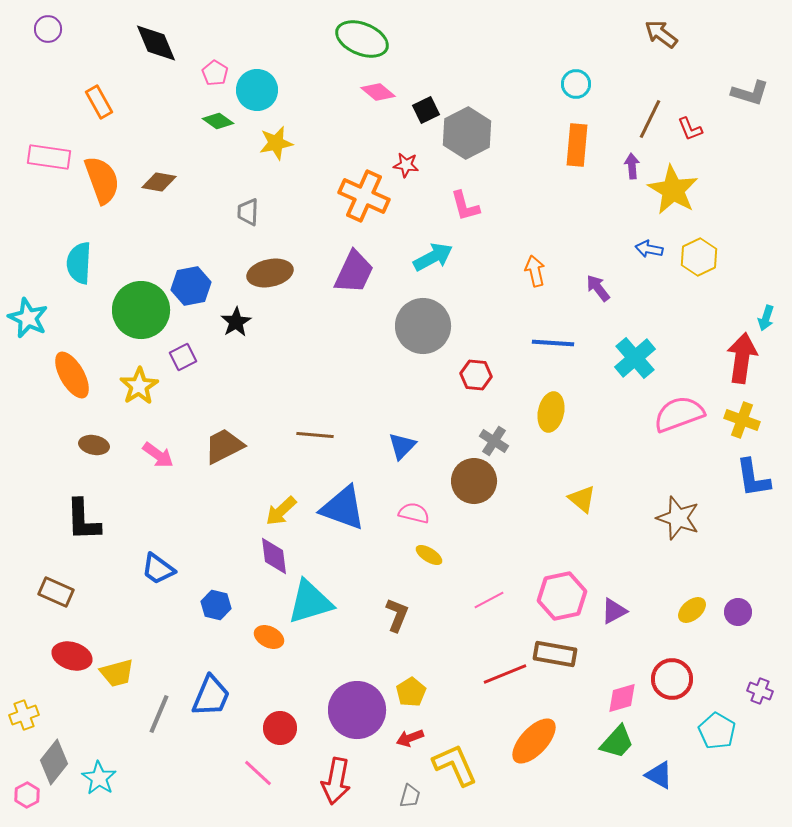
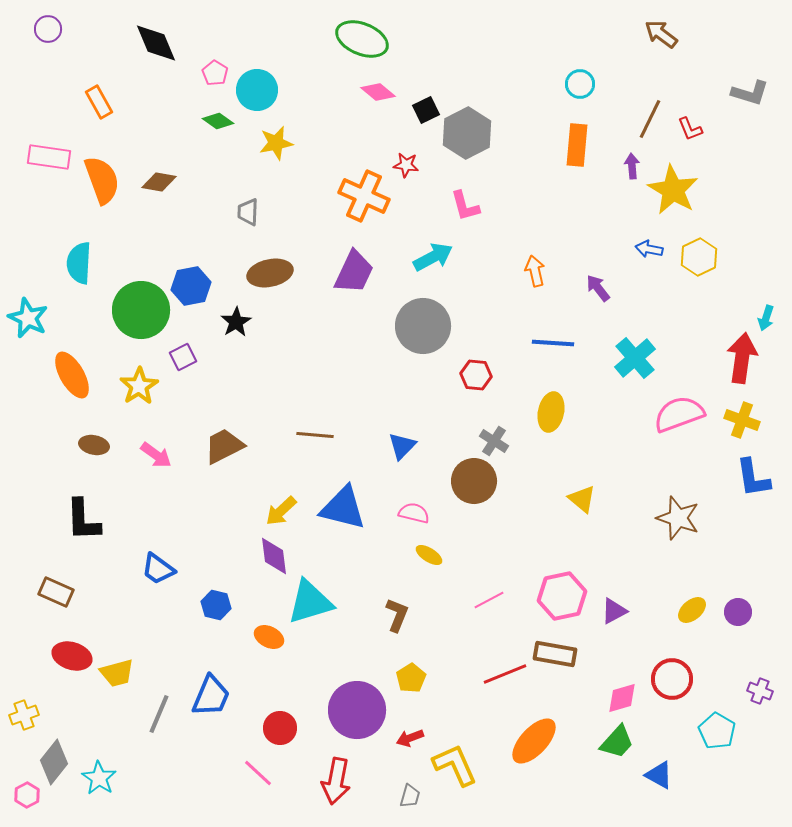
cyan circle at (576, 84): moved 4 px right
pink arrow at (158, 455): moved 2 px left
blue triangle at (343, 508): rotated 6 degrees counterclockwise
yellow pentagon at (411, 692): moved 14 px up
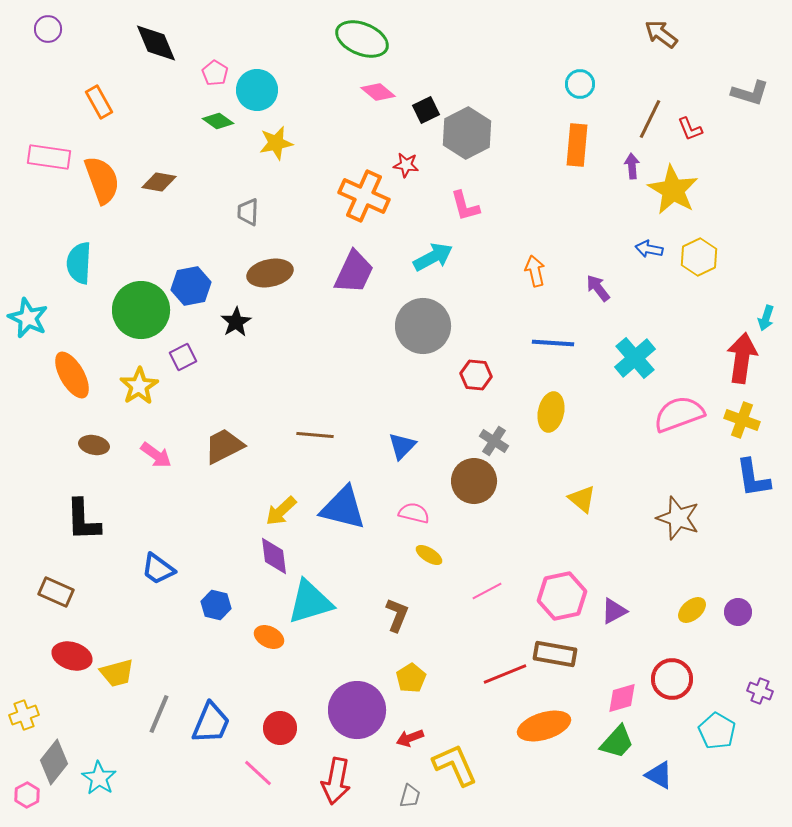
pink line at (489, 600): moved 2 px left, 9 px up
blue trapezoid at (211, 696): moved 27 px down
orange ellipse at (534, 741): moved 10 px right, 15 px up; rotated 30 degrees clockwise
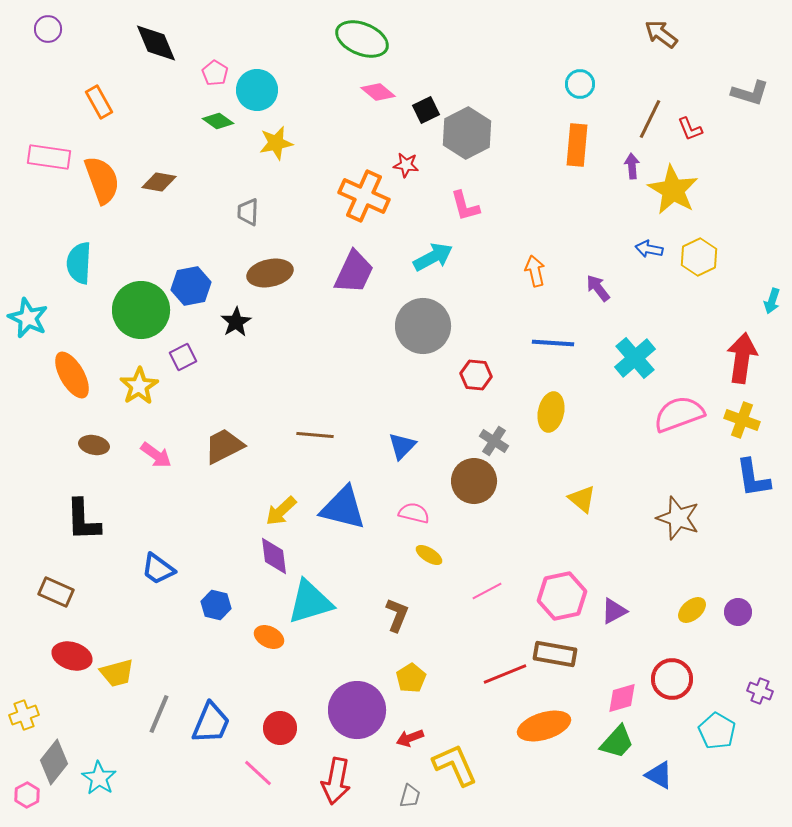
cyan arrow at (766, 318): moved 6 px right, 17 px up
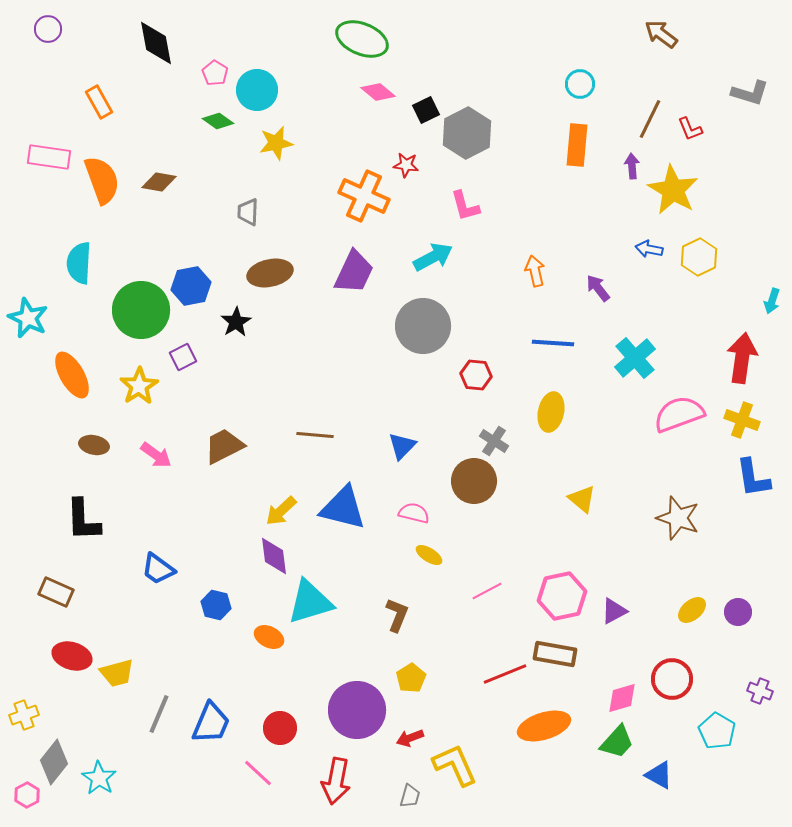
black diamond at (156, 43): rotated 12 degrees clockwise
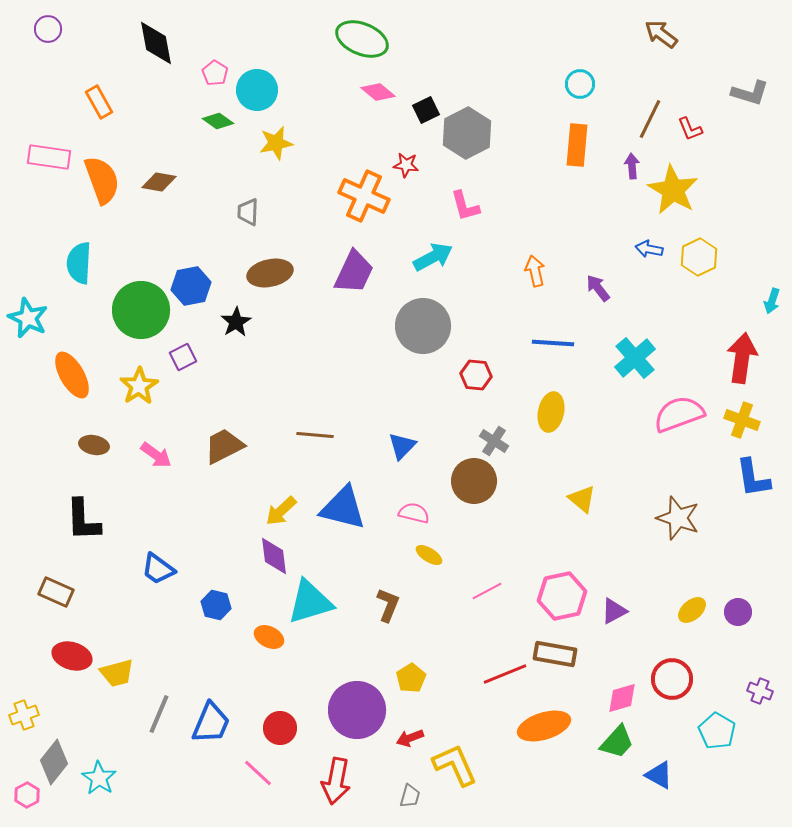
brown L-shape at (397, 615): moved 9 px left, 10 px up
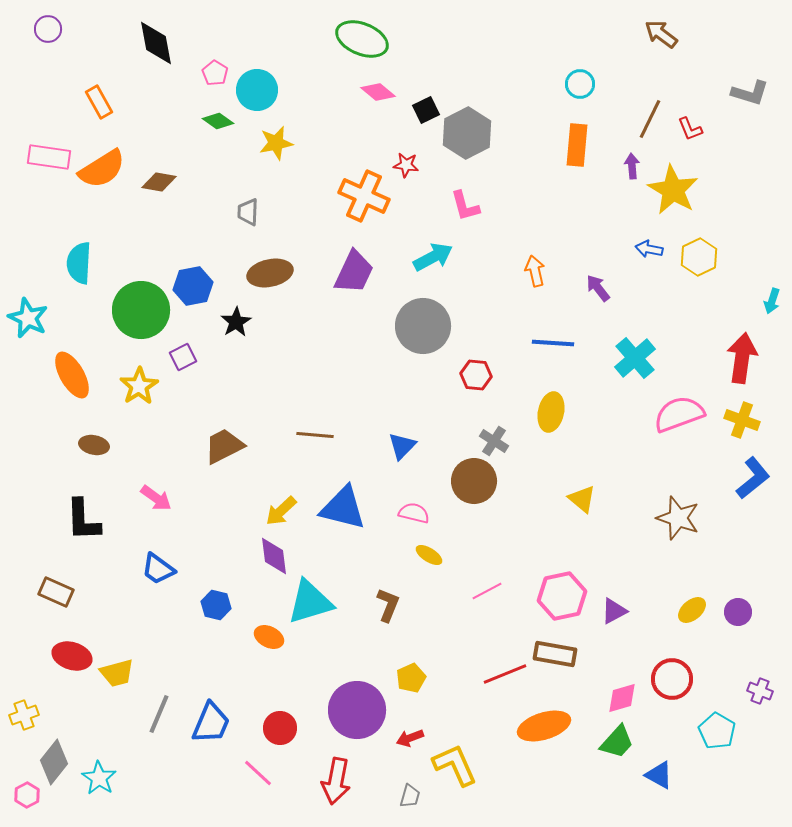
orange semicircle at (102, 180): moved 11 px up; rotated 78 degrees clockwise
blue hexagon at (191, 286): moved 2 px right
pink arrow at (156, 455): moved 43 px down
blue L-shape at (753, 478): rotated 120 degrees counterclockwise
yellow pentagon at (411, 678): rotated 8 degrees clockwise
